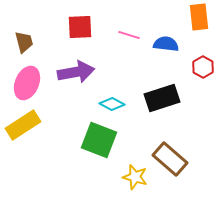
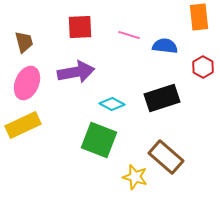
blue semicircle: moved 1 px left, 2 px down
yellow rectangle: rotated 8 degrees clockwise
brown rectangle: moved 4 px left, 2 px up
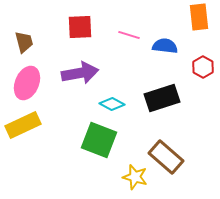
purple arrow: moved 4 px right, 1 px down
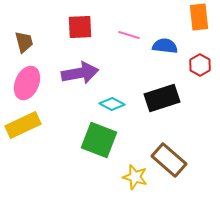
red hexagon: moved 3 px left, 2 px up
brown rectangle: moved 3 px right, 3 px down
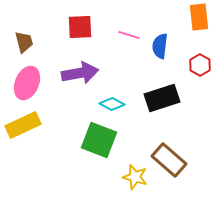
blue semicircle: moved 5 px left; rotated 90 degrees counterclockwise
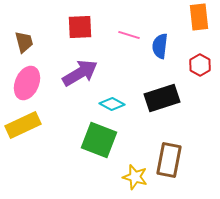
purple arrow: rotated 21 degrees counterclockwise
brown rectangle: rotated 60 degrees clockwise
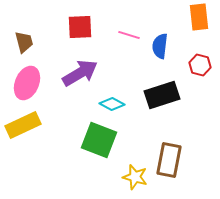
red hexagon: rotated 15 degrees counterclockwise
black rectangle: moved 3 px up
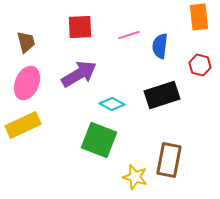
pink line: rotated 35 degrees counterclockwise
brown trapezoid: moved 2 px right
purple arrow: moved 1 px left, 1 px down
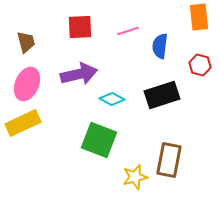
pink line: moved 1 px left, 4 px up
purple arrow: rotated 18 degrees clockwise
pink ellipse: moved 1 px down
cyan diamond: moved 5 px up
yellow rectangle: moved 2 px up
yellow star: rotated 30 degrees counterclockwise
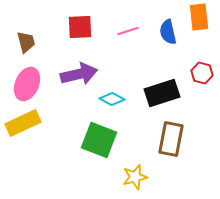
blue semicircle: moved 8 px right, 14 px up; rotated 20 degrees counterclockwise
red hexagon: moved 2 px right, 8 px down
black rectangle: moved 2 px up
brown rectangle: moved 2 px right, 21 px up
